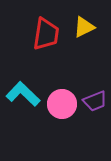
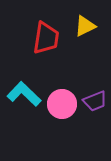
yellow triangle: moved 1 px right, 1 px up
red trapezoid: moved 4 px down
cyan L-shape: moved 1 px right
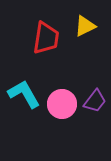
cyan L-shape: rotated 16 degrees clockwise
purple trapezoid: rotated 30 degrees counterclockwise
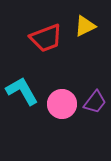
red trapezoid: rotated 60 degrees clockwise
cyan L-shape: moved 2 px left, 3 px up
purple trapezoid: moved 1 px down
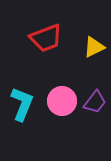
yellow triangle: moved 9 px right, 21 px down
cyan L-shape: moved 13 px down; rotated 52 degrees clockwise
pink circle: moved 3 px up
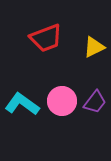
cyan L-shape: rotated 76 degrees counterclockwise
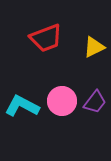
cyan L-shape: moved 2 px down; rotated 8 degrees counterclockwise
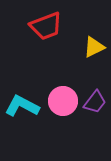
red trapezoid: moved 12 px up
pink circle: moved 1 px right
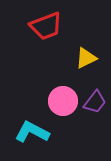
yellow triangle: moved 8 px left, 11 px down
cyan L-shape: moved 10 px right, 26 px down
